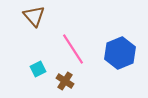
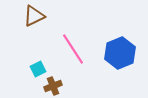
brown triangle: rotated 45 degrees clockwise
brown cross: moved 12 px left, 5 px down; rotated 36 degrees clockwise
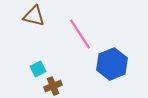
brown triangle: rotated 40 degrees clockwise
pink line: moved 7 px right, 15 px up
blue hexagon: moved 8 px left, 11 px down
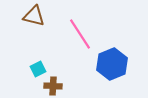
brown cross: rotated 24 degrees clockwise
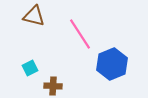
cyan square: moved 8 px left, 1 px up
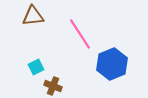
brown triangle: moved 1 px left; rotated 20 degrees counterclockwise
cyan square: moved 6 px right, 1 px up
brown cross: rotated 18 degrees clockwise
